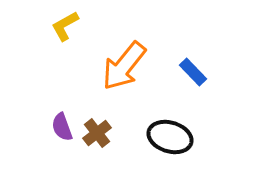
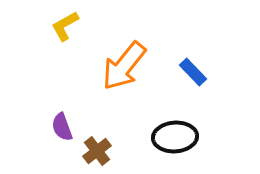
brown cross: moved 18 px down
black ellipse: moved 5 px right; rotated 21 degrees counterclockwise
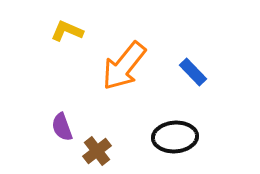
yellow L-shape: moved 2 px right, 5 px down; rotated 52 degrees clockwise
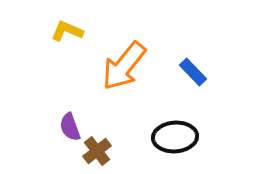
purple semicircle: moved 8 px right
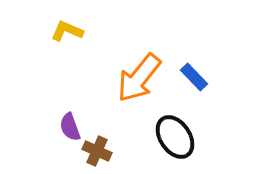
orange arrow: moved 15 px right, 12 px down
blue rectangle: moved 1 px right, 5 px down
black ellipse: rotated 60 degrees clockwise
brown cross: rotated 28 degrees counterclockwise
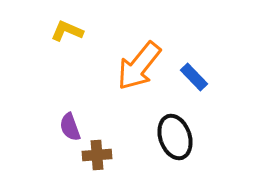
orange arrow: moved 12 px up
black ellipse: rotated 15 degrees clockwise
brown cross: moved 4 px down; rotated 28 degrees counterclockwise
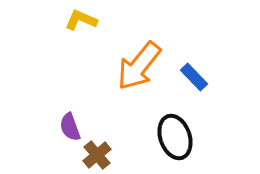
yellow L-shape: moved 14 px right, 11 px up
brown cross: rotated 36 degrees counterclockwise
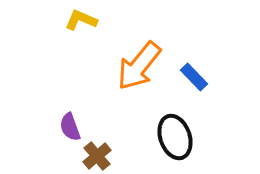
brown cross: moved 1 px down
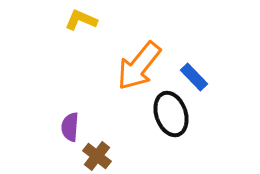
purple semicircle: rotated 24 degrees clockwise
black ellipse: moved 4 px left, 23 px up
brown cross: rotated 12 degrees counterclockwise
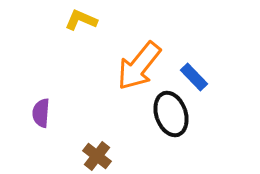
purple semicircle: moved 29 px left, 14 px up
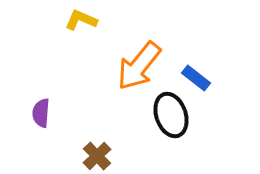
blue rectangle: moved 2 px right, 1 px down; rotated 8 degrees counterclockwise
black ellipse: moved 1 px down
brown cross: rotated 8 degrees clockwise
